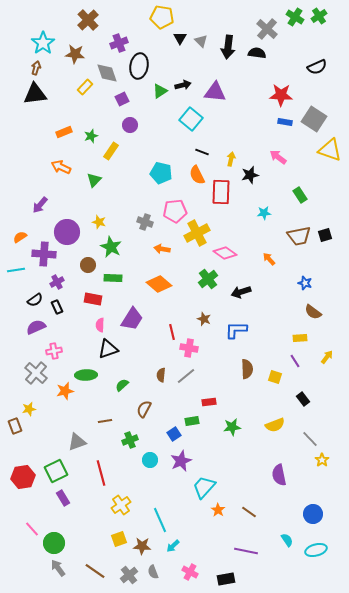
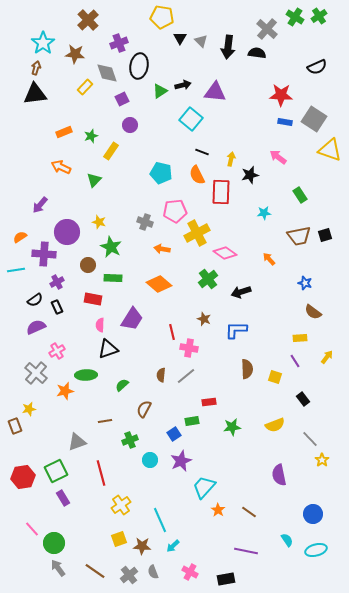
pink cross at (54, 351): moved 3 px right; rotated 21 degrees counterclockwise
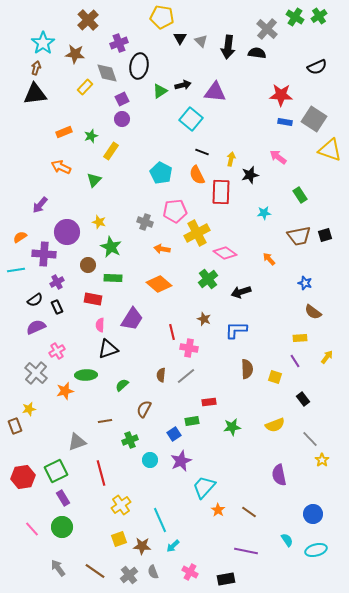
purple circle at (130, 125): moved 8 px left, 6 px up
cyan pentagon at (161, 173): rotated 15 degrees clockwise
green circle at (54, 543): moved 8 px right, 16 px up
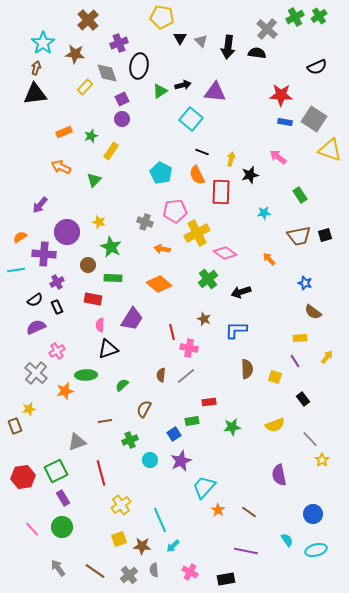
green cross at (295, 17): rotated 30 degrees clockwise
gray semicircle at (153, 572): moved 1 px right, 2 px up; rotated 16 degrees clockwise
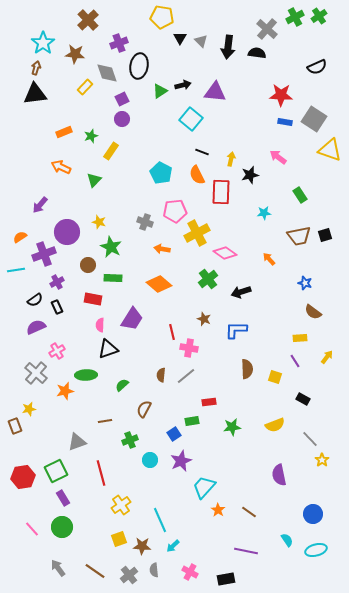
purple cross at (44, 254): rotated 25 degrees counterclockwise
black rectangle at (303, 399): rotated 24 degrees counterclockwise
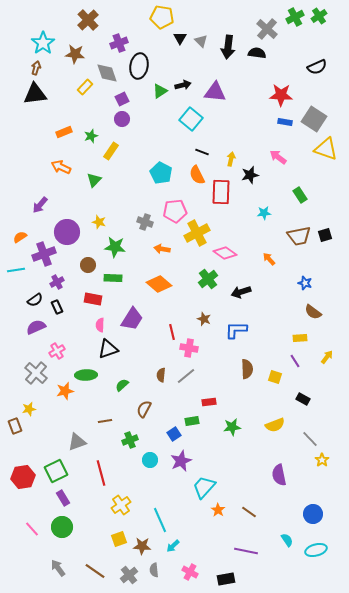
yellow triangle at (330, 150): moved 4 px left, 1 px up
green star at (111, 247): moved 4 px right; rotated 20 degrees counterclockwise
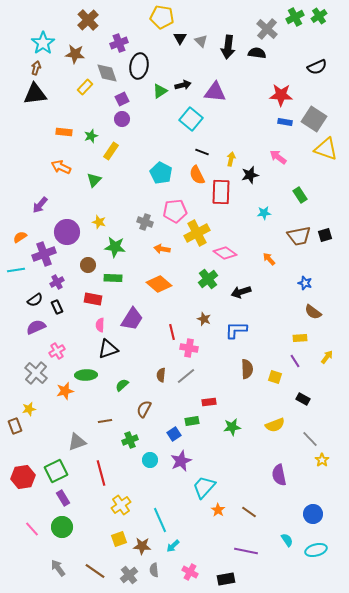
orange rectangle at (64, 132): rotated 28 degrees clockwise
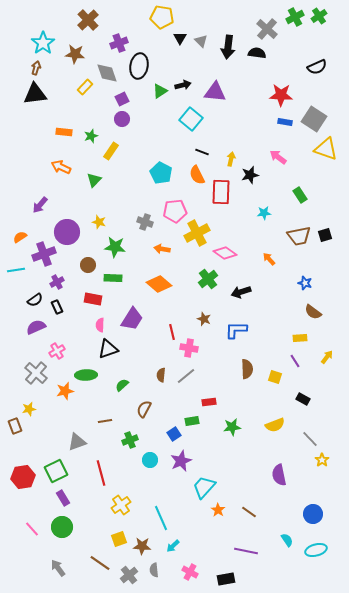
cyan line at (160, 520): moved 1 px right, 2 px up
brown line at (95, 571): moved 5 px right, 8 px up
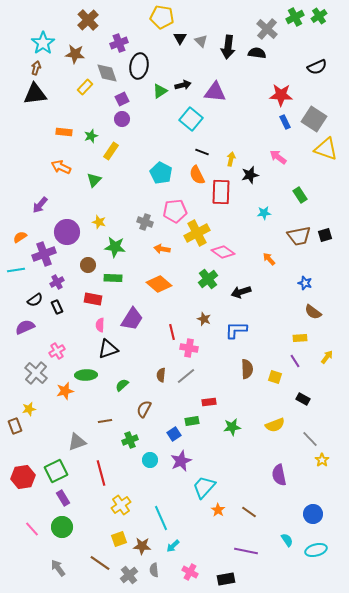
blue rectangle at (285, 122): rotated 56 degrees clockwise
pink diamond at (225, 253): moved 2 px left, 1 px up
purple semicircle at (36, 327): moved 11 px left
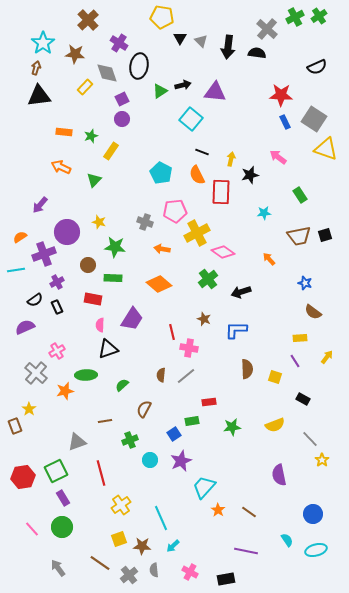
purple cross at (119, 43): rotated 36 degrees counterclockwise
black triangle at (35, 94): moved 4 px right, 2 px down
yellow star at (29, 409): rotated 24 degrees counterclockwise
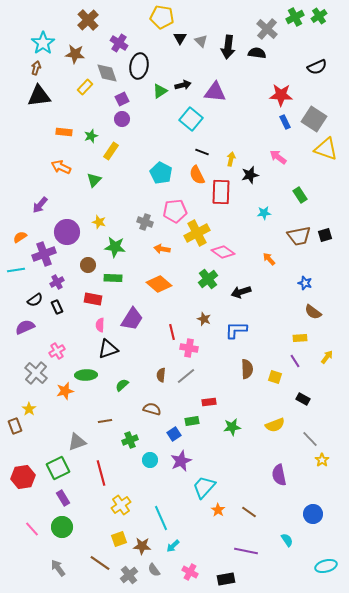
brown semicircle at (144, 409): moved 8 px right; rotated 78 degrees clockwise
green square at (56, 471): moved 2 px right, 3 px up
cyan ellipse at (316, 550): moved 10 px right, 16 px down
gray semicircle at (154, 570): rotated 32 degrees counterclockwise
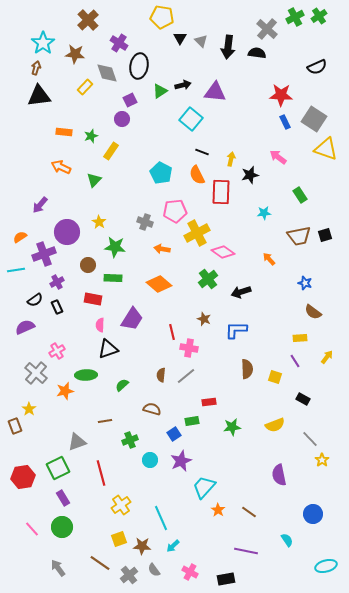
purple square at (122, 99): moved 8 px right, 1 px down
yellow star at (99, 222): rotated 16 degrees clockwise
